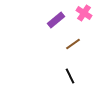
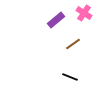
black line: moved 1 px down; rotated 42 degrees counterclockwise
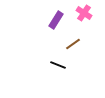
purple rectangle: rotated 18 degrees counterclockwise
black line: moved 12 px left, 12 px up
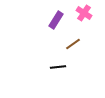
black line: moved 2 px down; rotated 28 degrees counterclockwise
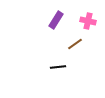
pink cross: moved 4 px right, 8 px down; rotated 21 degrees counterclockwise
brown line: moved 2 px right
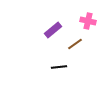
purple rectangle: moved 3 px left, 10 px down; rotated 18 degrees clockwise
black line: moved 1 px right
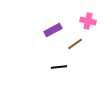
purple rectangle: rotated 12 degrees clockwise
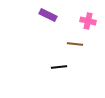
purple rectangle: moved 5 px left, 15 px up; rotated 54 degrees clockwise
brown line: rotated 42 degrees clockwise
